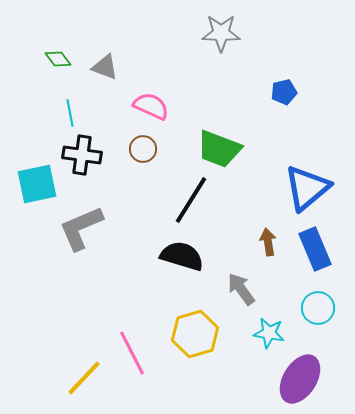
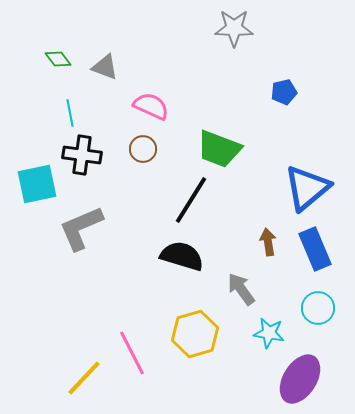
gray star: moved 13 px right, 5 px up
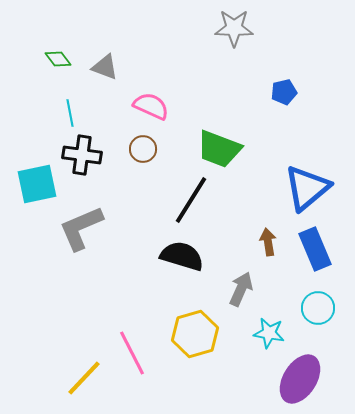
gray arrow: rotated 60 degrees clockwise
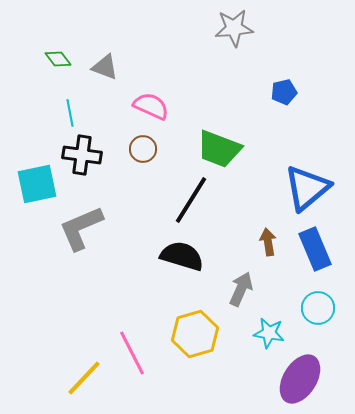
gray star: rotated 6 degrees counterclockwise
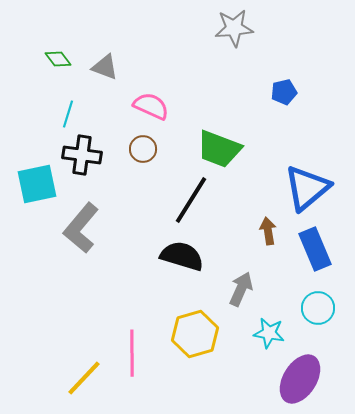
cyan line: moved 2 px left, 1 px down; rotated 28 degrees clockwise
gray L-shape: rotated 27 degrees counterclockwise
brown arrow: moved 11 px up
pink line: rotated 27 degrees clockwise
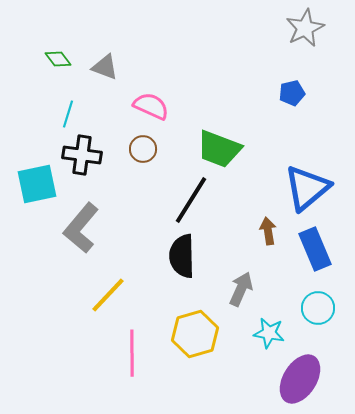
gray star: moved 71 px right; rotated 21 degrees counterclockwise
blue pentagon: moved 8 px right, 1 px down
black semicircle: rotated 108 degrees counterclockwise
yellow line: moved 24 px right, 83 px up
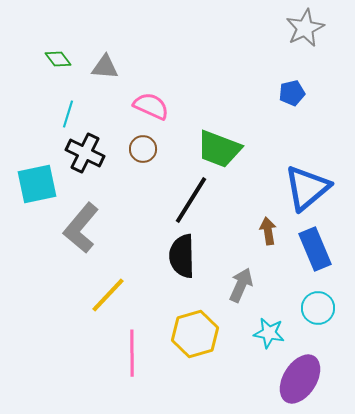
gray triangle: rotated 16 degrees counterclockwise
black cross: moved 3 px right, 2 px up; rotated 18 degrees clockwise
gray arrow: moved 4 px up
